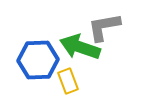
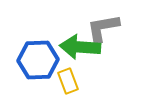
gray L-shape: moved 1 px left, 1 px down
green arrow: rotated 15 degrees counterclockwise
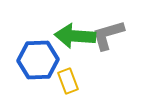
gray L-shape: moved 5 px right, 7 px down; rotated 6 degrees counterclockwise
green arrow: moved 5 px left, 11 px up
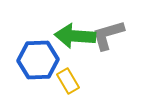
yellow rectangle: rotated 10 degrees counterclockwise
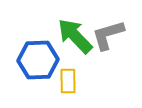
green arrow: rotated 42 degrees clockwise
yellow rectangle: rotated 30 degrees clockwise
